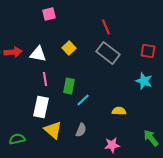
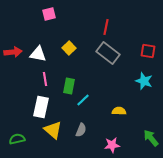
red line: rotated 35 degrees clockwise
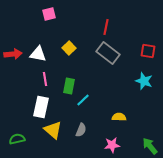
red arrow: moved 2 px down
yellow semicircle: moved 6 px down
green arrow: moved 1 px left, 8 px down
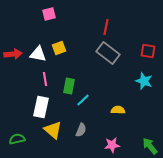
yellow square: moved 10 px left; rotated 24 degrees clockwise
yellow semicircle: moved 1 px left, 7 px up
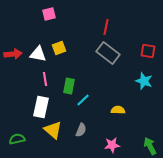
green arrow: rotated 12 degrees clockwise
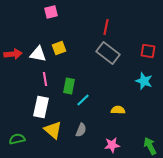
pink square: moved 2 px right, 2 px up
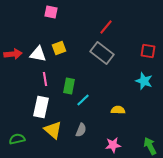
pink square: rotated 24 degrees clockwise
red line: rotated 28 degrees clockwise
gray rectangle: moved 6 px left
pink star: moved 1 px right
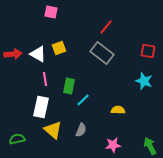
white triangle: rotated 18 degrees clockwise
